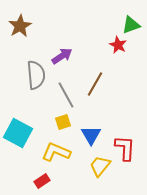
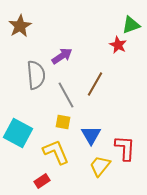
yellow square: rotated 28 degrees clockwise
yellow L-shape: rotated 44 degrees clockwise
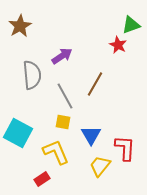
gray semicircle: moved 4 px left
gray line: moved 1 px left, 1 px down
red rectangle: moved 2 px up
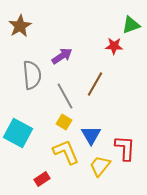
red star: moved 4 px left, 1 px down; rotated 24 degrees counterclockwise
yellow square: moved 1 px right; rotated 21 degrees clockwise
yellow L-shape: moved 10 px right
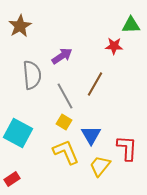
green triangle: rotated 18 degrees clockwise
red L-shape: moved 2 px right
red rectangle: moved 30 px left
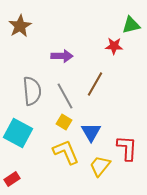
green triangle: rotated 12 degrees counterclockwise
purple arrow: rotated 35 degrees clockwise
gray semicircle: moved 16 px down
blue triangle: moved 3 px up
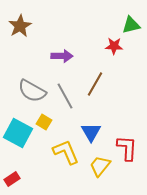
gray semicircle: rotated 124 degrees clockwise
yellow square: moved 20 px left
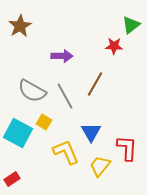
green triangle: rotated 24 degrees counterclockwise
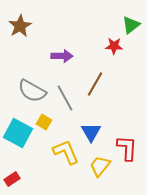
gray line: moved 2 px down
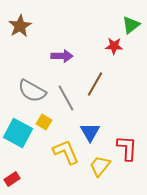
gray line: moved 1 px right
blue triangle: moved 1 px left
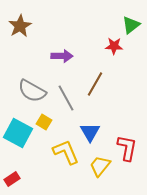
red L-shape: rotated 8 degrees clockwise
